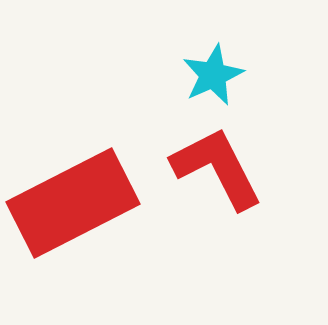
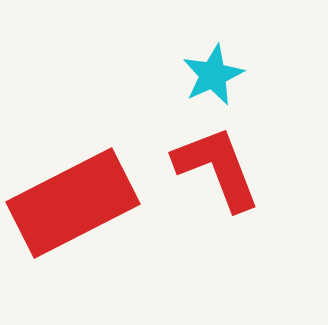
red L-shape: rotated 6 degrees clockwise
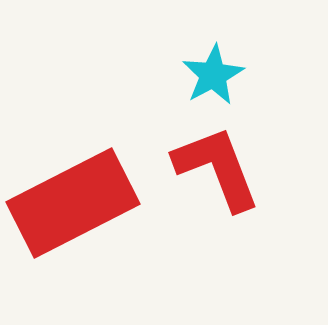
cyan star: rotated 4 degrees counterclockwise
